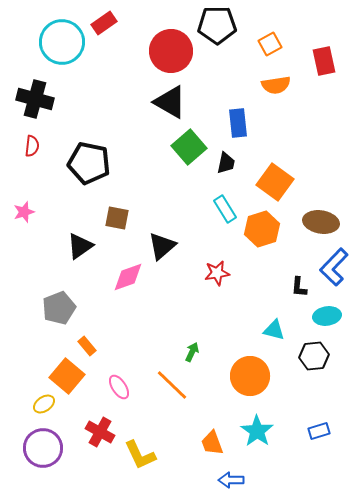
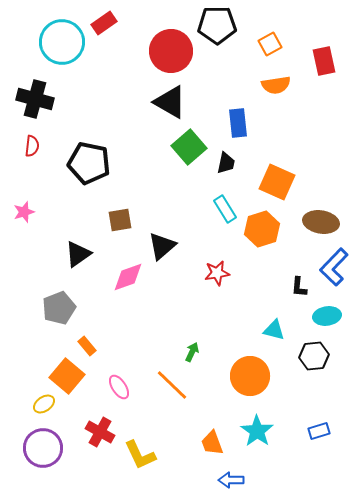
orange square at (275, 182): moved 2 px right; rotated 12 degrees counterclockwise
brown square at (117, 218): moved 3 px right, 2 px down; rotated 20 degrees counterclockwise
black triangle at (80, 246): moved 2 px left, 8 px down
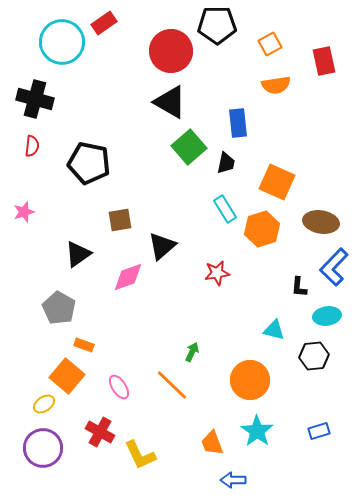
gray pentagon at (59, 308): rotated 20 degrees counterclockwise
orange rectangle at (87, 346): moved 3 px left, 1 px up; rotated 30 degrees counterclockwise
orange circle at (250, 376): moved 4 px down
blue arrow at (231, 480): moved 2 px right
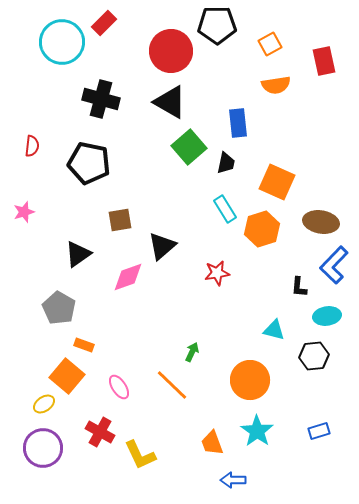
red rectangle at (104, 23): rotated 10 degrees counterclockwise
black cross at (35, 99): moved 66 px right
blue L-shape at (334, 267): moved 2 px up
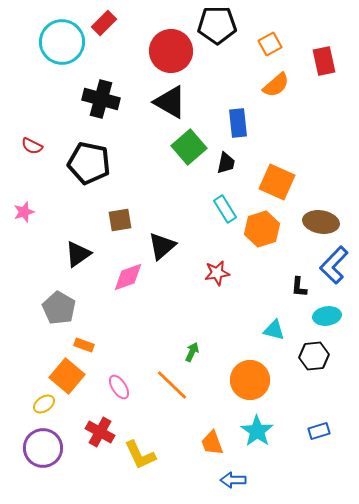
orange semicircle at (276, 85): rotated 32 degrees counterclockwise
red semicircle at (32, 146): rotated 110 degrees clockwise
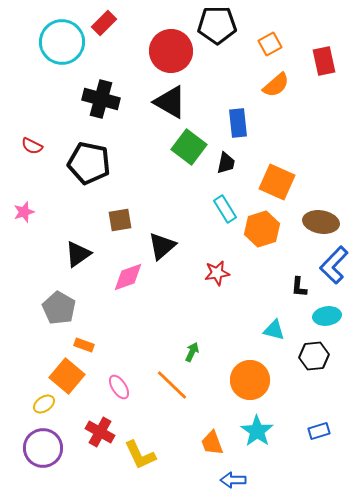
green square at (189, 147): rotated 12 degrees counterclockwise
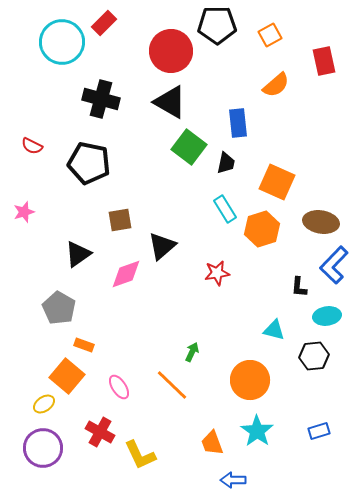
orange square at (270, 44): moved 9 px up
pink diamond at (128, 277): moved 2 px left, 3 px up
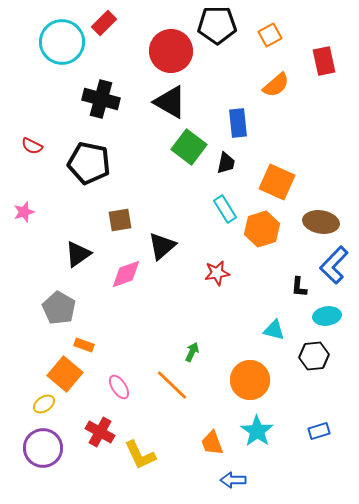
orange square at (67, 376): moved 2 px left, 2 px up
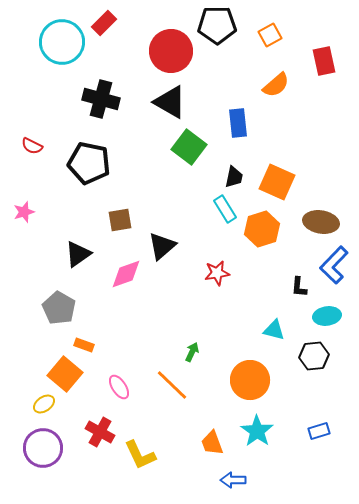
black trapezoid at (226, 163): moved 8 px right, 14 px down
